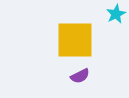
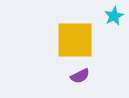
cyan star: moved 2 px left, 2 px down
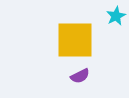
cyan star: moved 2 px right
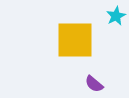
purple semicircle: moved 14 px right, 8 px down; rotated 66 degrees clockwise
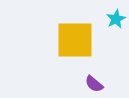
cyan star: moved 3 px down
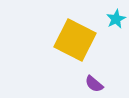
yellow square: rotated 27 degrees clockwise
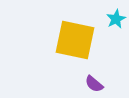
yellow square: rotated 15 degrees counterclockwise
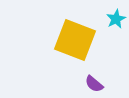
yellow square: rotated 9 degrees clockwise
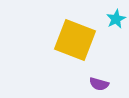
purple semicircle: moved 5 px right; rotated 24 degrees counterclockwise
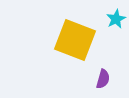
purple semicircle: moved 4 px right, 5 px up; rotated 90 degrees counterclockwise
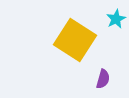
yellow square: rotated 12 degrees clockwise
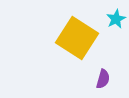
yellow square: moved 2 px right, 2 px up
